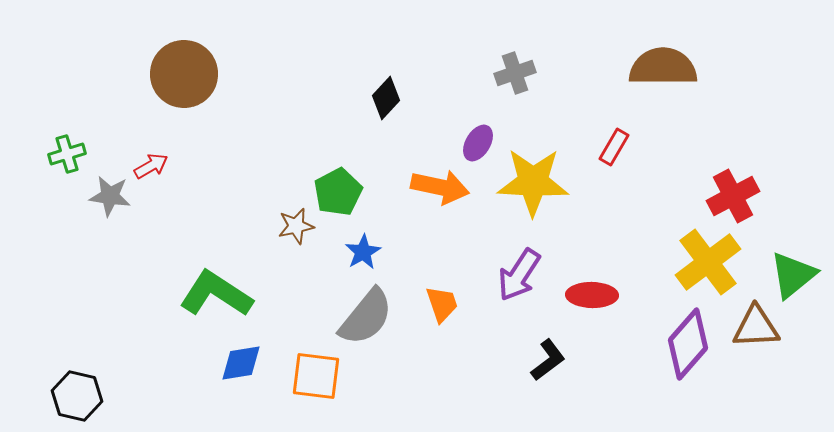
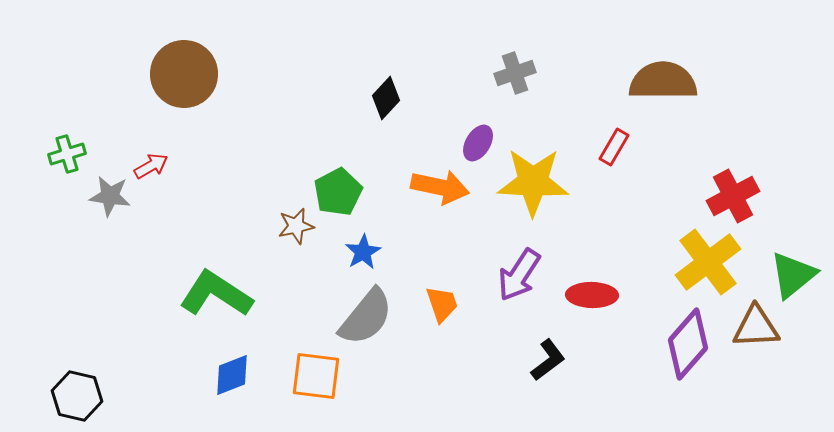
brown semicircle: moved 14 px down
blue diamond: moved 9 px left, 12 px down; rotated 12 degrees counterclockwise
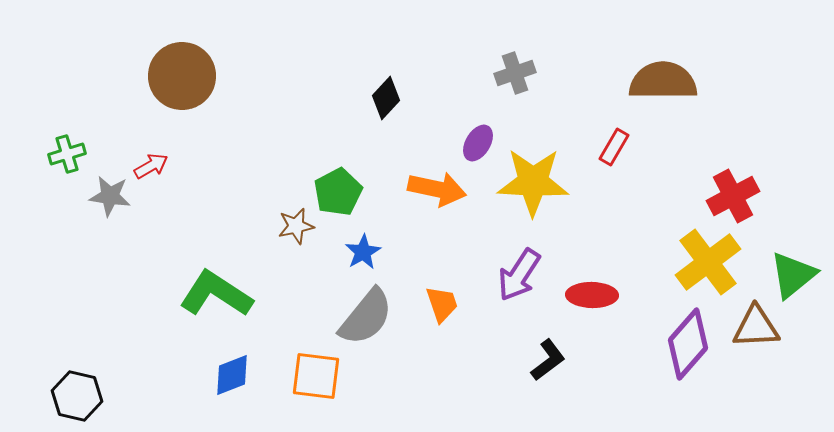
brown circle: moved 2 px left, 2 px down
orange arrow: moved 3 px left, 2 px down
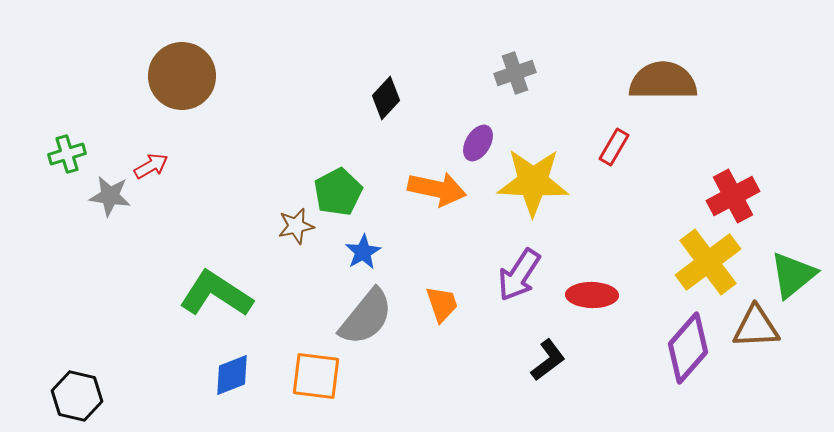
purple diamond: moved 4 px down
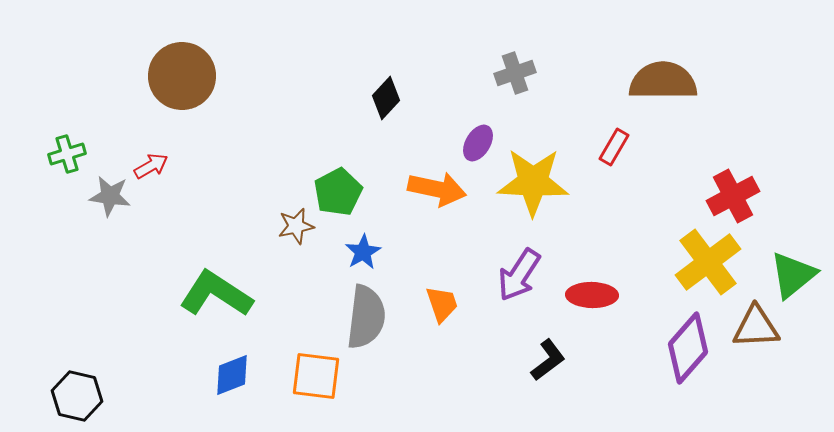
gray semicircle: rotated 32 degrees counterclockwise
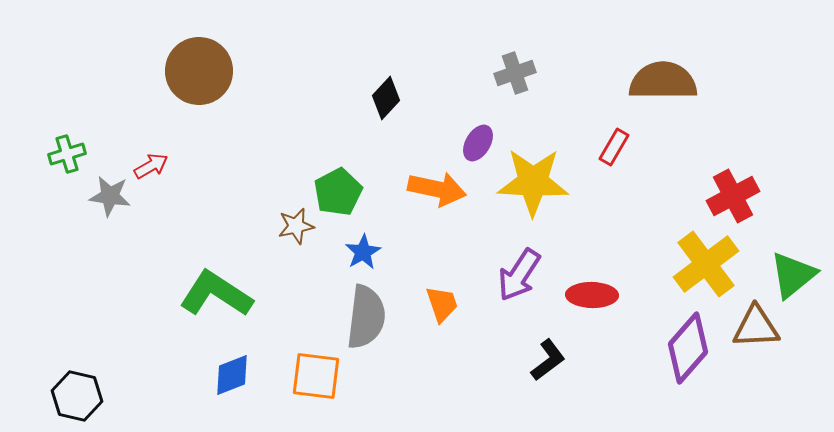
brown circle: moved 17 px right, 5 px up
yellow cross: moved 2 px left, 2 px down
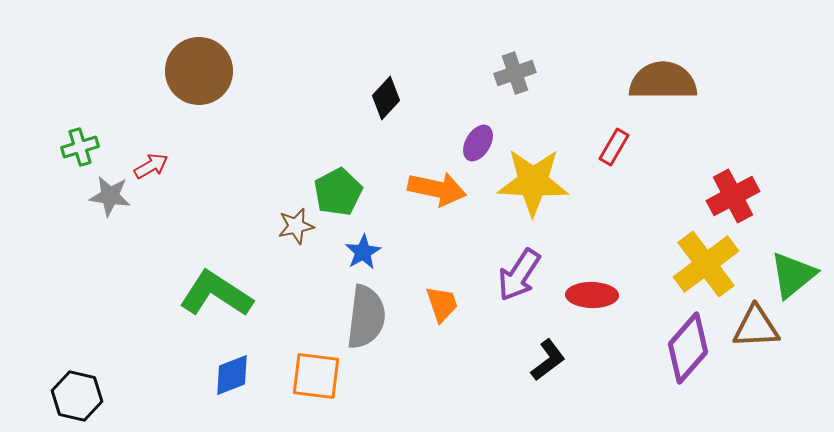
green cross: moved 13 px right, 7 px up
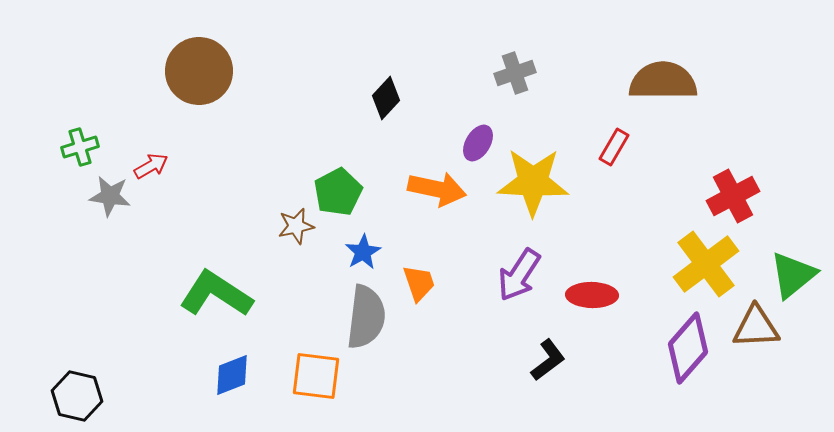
orange trapezoid: moved 23 px left, 21 px up
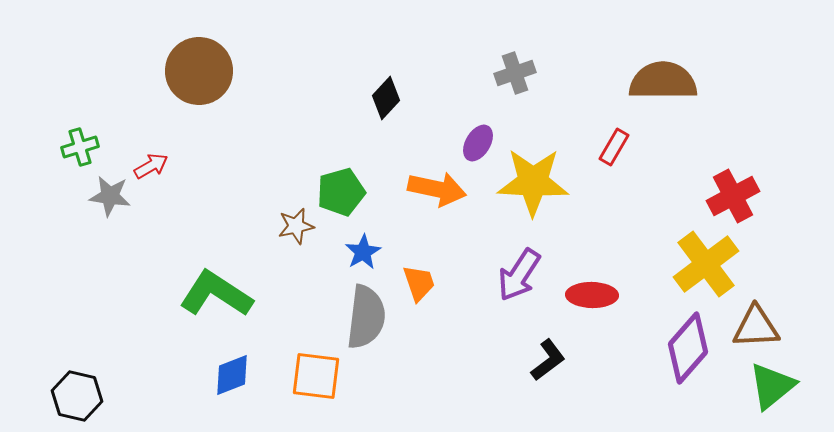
green pentagon: moved 3 px right; rotated 12 degrees clockwise
green triangle: moved 21 px left, 111 px down
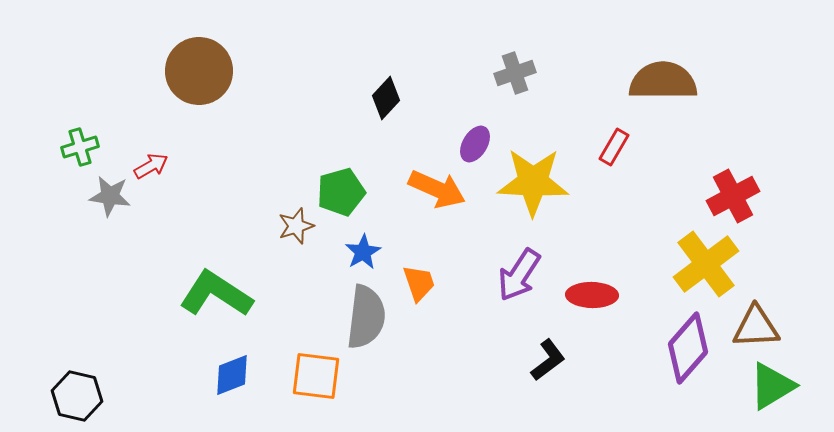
purple ellipse: moved 3 px left, 1 px down
orange arrow: rotated 12 degrees clockwise
brown star: rotated 6 degrees counterclockwise
green triangle: rotated 8 degrees clockwise
